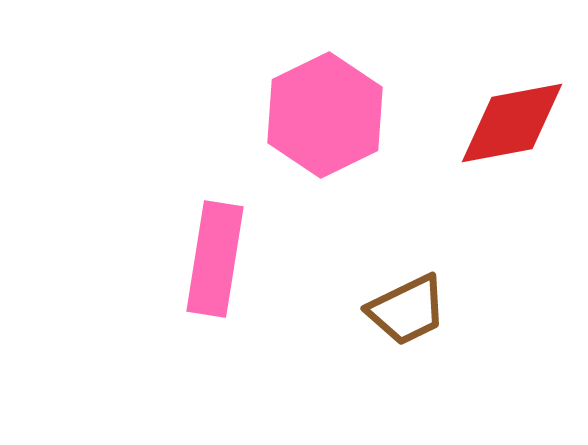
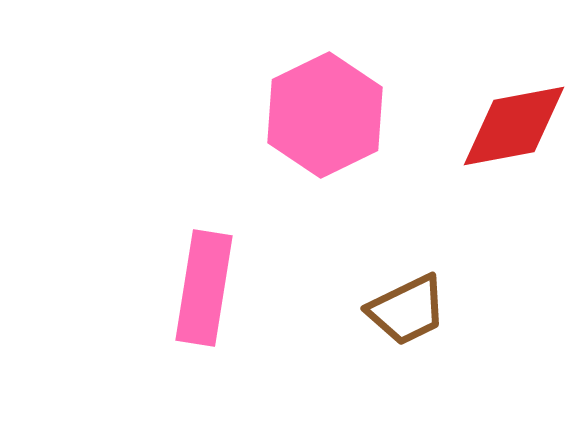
red diamond: moved 2 px right, 3 px down
pink rectangle: moved 11 px left, 29 px down
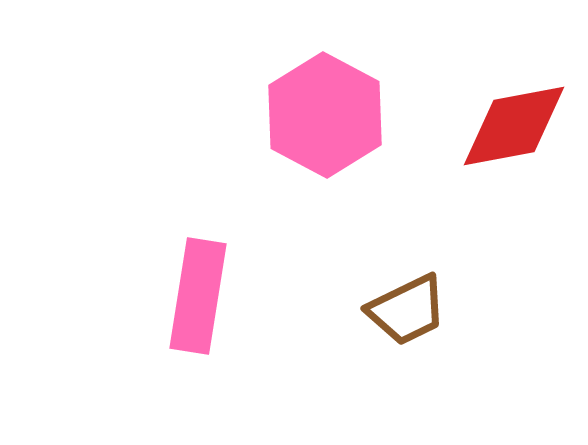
pink hexagon: rotated 6 degrees counterclockwise
pink rectangle: moved 6 px left, 8 px down
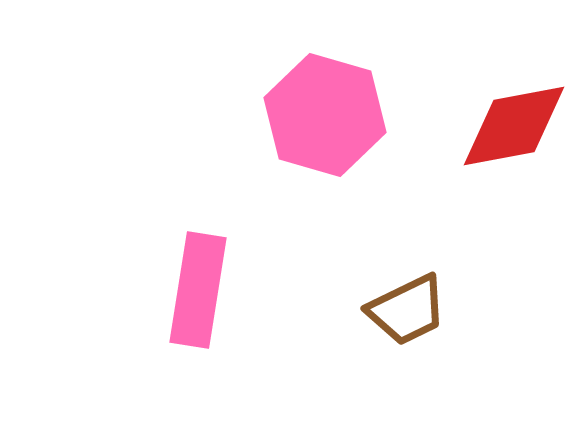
pink hexagon: rotated 12 degrees counterclockwise
pink rectangle: moved 6 px up
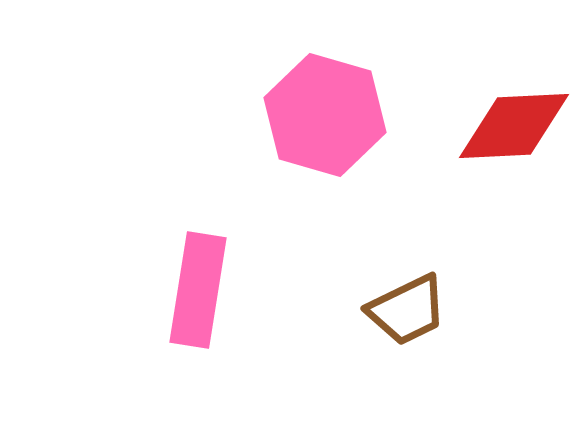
red diamond: rotated 8 degrees clockwise
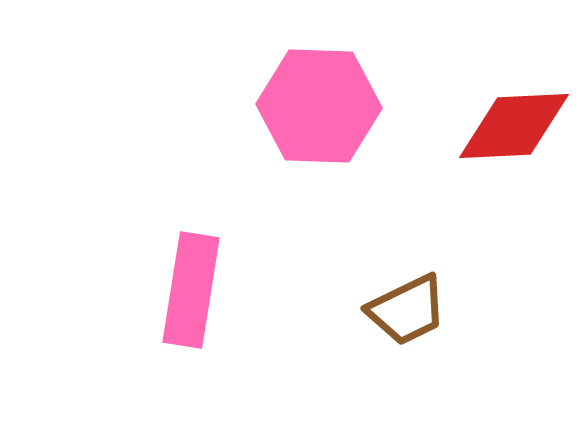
pink hexagon: moved 6 px left, 9 px up; rotated 14 degrees counterclockwise
pink rectangle: moved 7 px left
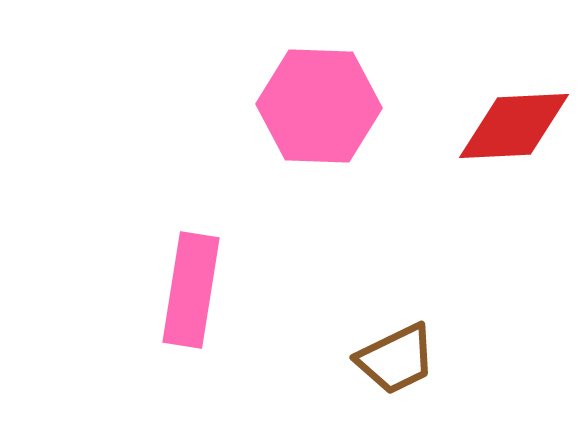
brown trapezoid: moved 11 px left, 49 px down
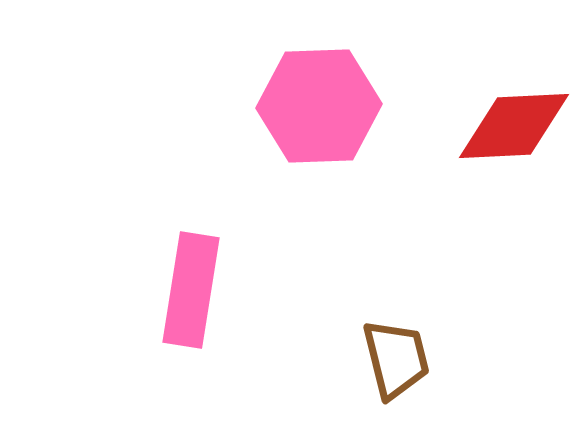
pink hexagon: rotated 4 degrees counterclockwise
brown trapezoid: rotated 78 degrees counterclockwise
